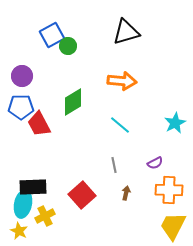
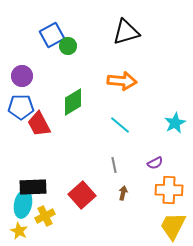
brown arrow: moved 3 px left
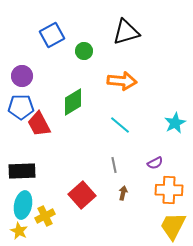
green circle: moved 16 px right, 5 px down
black rectangle: moved 11 px left, 16 px up
cyan ellipse: moved 1 px down
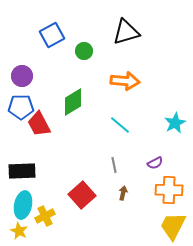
orange arrow: moved 3 px right
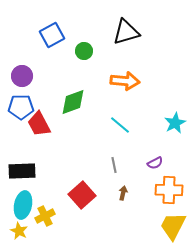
green diamond: rotated 12 degrees clockwise
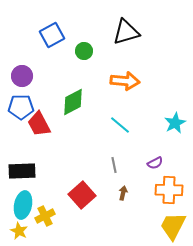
green diamond: rotated 8 degrees counterclockwise
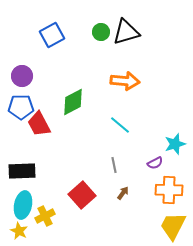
green circle: moved 17 px right, 19 px up
cyan star: moved 21 px down; rotated 10 degrees clockwise
brown arrow: rotated 24 degrees clockwise
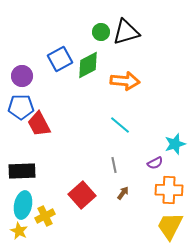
blue square: moved 8 px right, 24 px down
green diamond: moved 15 px right, 37 px up
yellow trapezoid: moved 3 px left
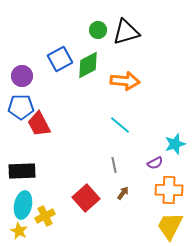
green circle: moved 3 px left, 2 px up
red square: moved 4 px right, 3 px down
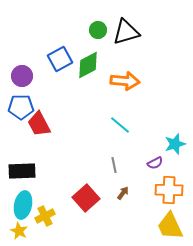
yellow trapezoid: rotated 52 degrees counterclockwise
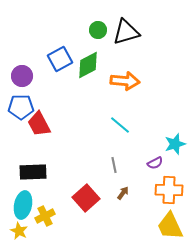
black rectangle: moved 11 px right, 1 px down
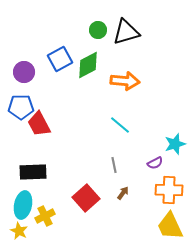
purple circle: moved 2 px right, 4 px up
